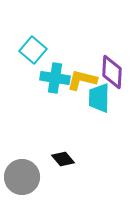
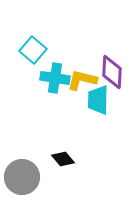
cyan trapezoid: moved 1 px left, 2 px down
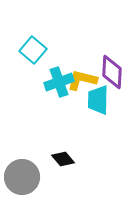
cyan cross: moved 4 px right, 4 px down; rotated 28 degrees counterclockwise
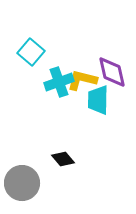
cyan square: moved 2 px left, 2 px down
purple diamond: rotated 16 degrees counterclockwise
gray circle: moved 6 px down
